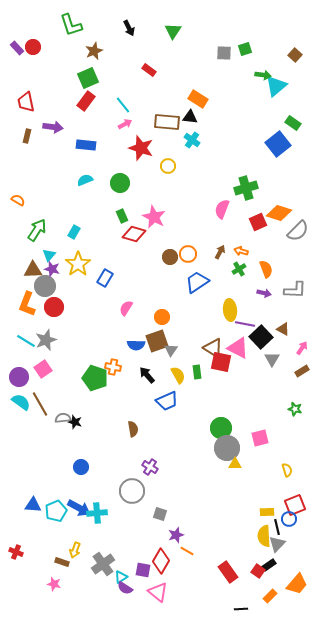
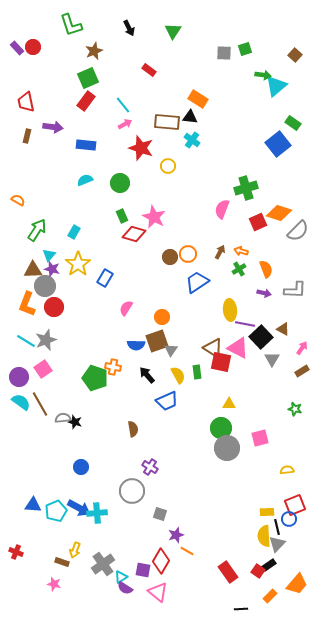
yellow triangle at (235, 464): moved 6 px left, 60 px up
yellow semicircle at (287, 470): rotated 80 degrees counterclockwise
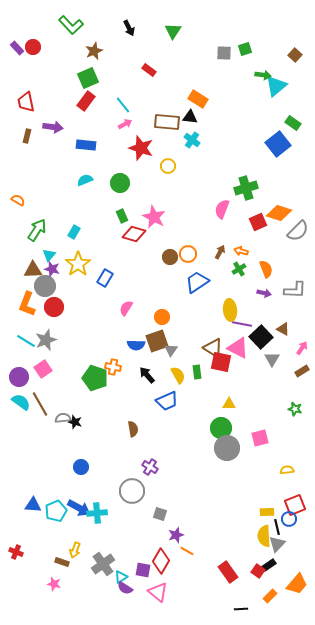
green L-shape at (71, 25): rotated 25 degrees counterclockwise
purple line at (245, 324): moved 3 px left
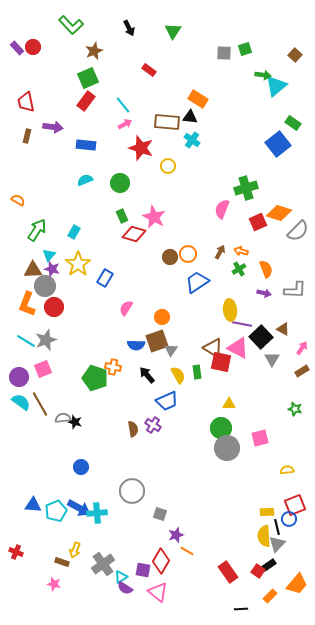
pink square at (43, 369): rotated 12 degrees clockwise
purple cross at (150, 467): moved 3 px right, 42 px up
